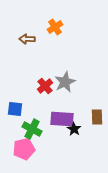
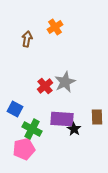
brown arrow: rotated 98 degrees clockwise
blue square: rotated 21 degrees clockwise
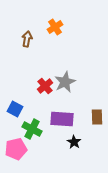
black star: moved 13 px down
pink pentagon: moved 8 px left
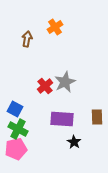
green cross: moved 14 px left
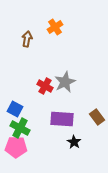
red cross: rotated 21 degrees counterclockwise
brown rectangle: rotated 35 degrees counterclockwise
green cross: moved 2 px right, 1 px up
pink pentagon: moved 2 px up; rotated 15 degrees clockwise
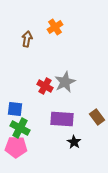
blue square: rotated 21 degrees counterclockwise
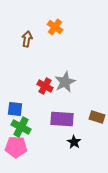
orange cross: rotated 21 degrees counterclockwise
brown rectangle: rotated 35 degrees counterclockwise
green cross: moved 1 px right, 1 px up
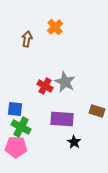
orange cross: rotated 14 degrees clockwise
gray star: rotated 20 degrees counterclockwise
brown rectangle: moved 6 px up
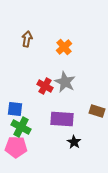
orange cross: moved 9 px right, 20 px down
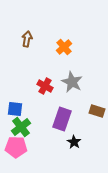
gray star: moved 7 px right
purple rectangle: rotated 75 degrees counterclockwise
green cross: rotated 24 degrees clockwise
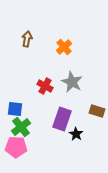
black star: moved 2 px right, 8 px up
